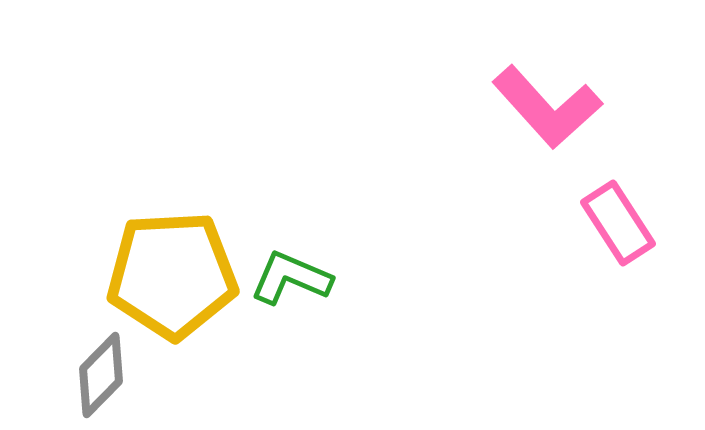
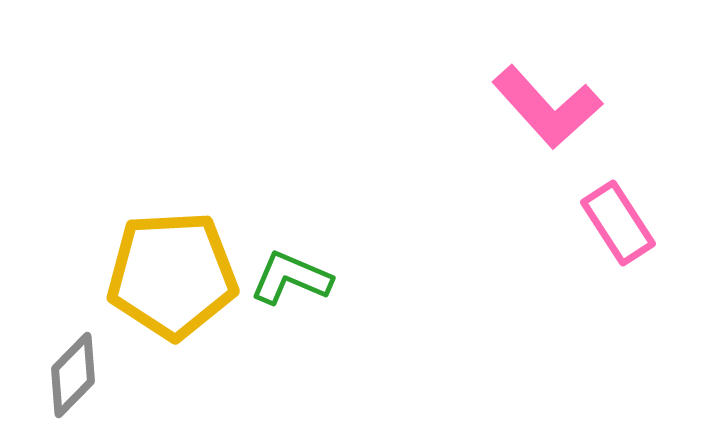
gray diamond: moved 28 px left
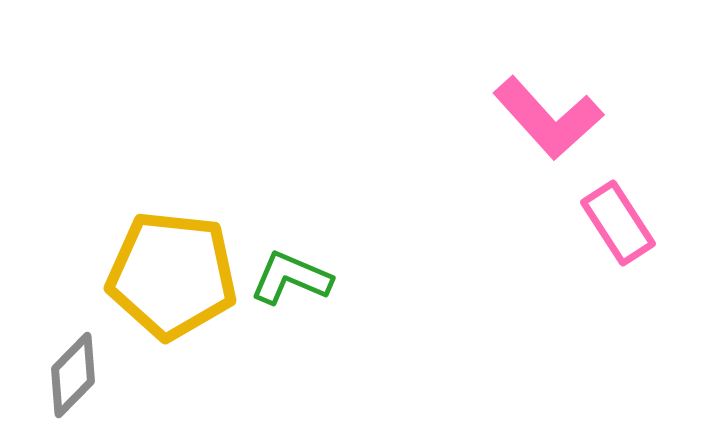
pink L-shape: moved 1 px right, 11 px down
yellow pentagon: rotated 9 degrees clockwise
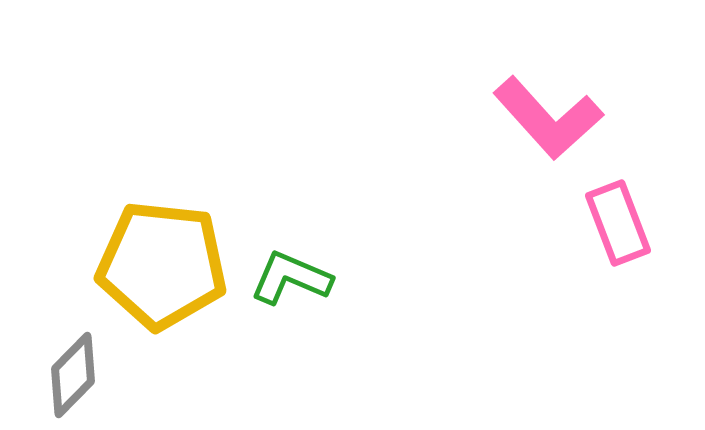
pink rectangle: rotated 12 degrees clockwise
yellow pentagon: moved 10 px left, 10 px up
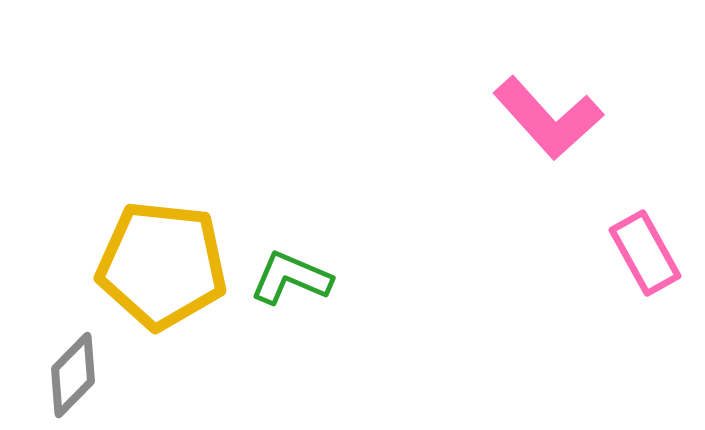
pink rectangle: moved 27 px right, 30 px down; rotated 8 degrees counterclockwise
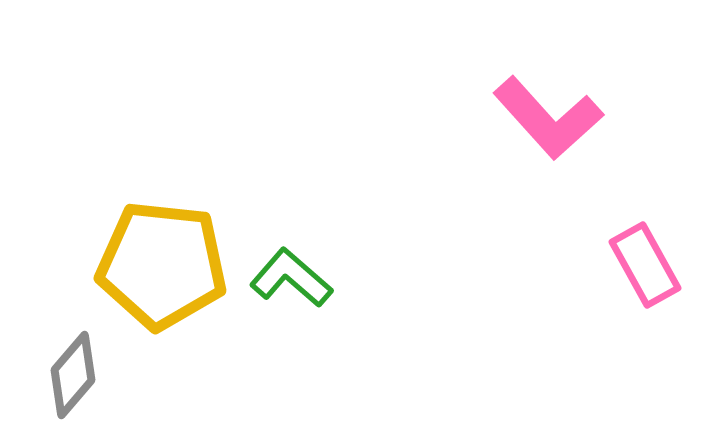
pink rectangle: moved 12 px down
green L-shape: rotated 18 degrees clockwise
gray diamond: rotated 4 degrees counterclockwise
